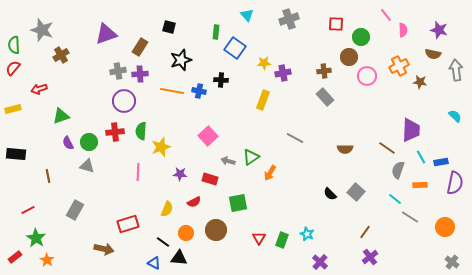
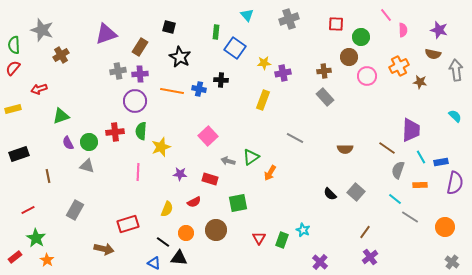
black star at (181, 60): moved 1 px left, 3 px up; rotated 25 degrees counterclockwise
blue cross at (199, 91): moved 2 px up
purple circle at (124, 101): moved 11 px right
black rectangle at (16, 154): moved 3 px right; rotated 24 degrees counterclockwise
cyan star at (307, 234): moved 4 px left, 4 px up
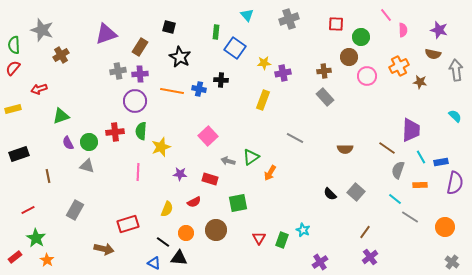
purple cross at (320, 262): rotated 14 degrees clockwise
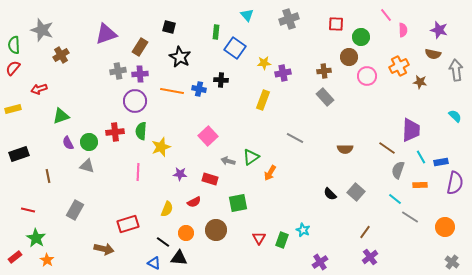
red line at (28, 210): rotated 40 degrees clockwise
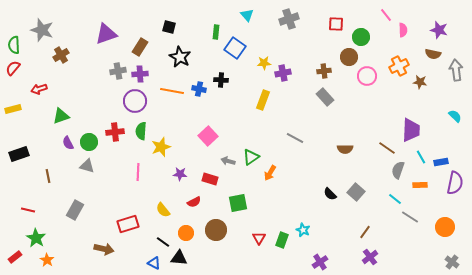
yellow semicircle at (167, 209): moved 4 px left, 1 px down; rotated 119 degrees clockwise
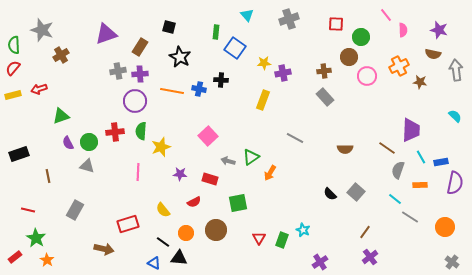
yellow rectangle at (13, 109): moved 14 px up
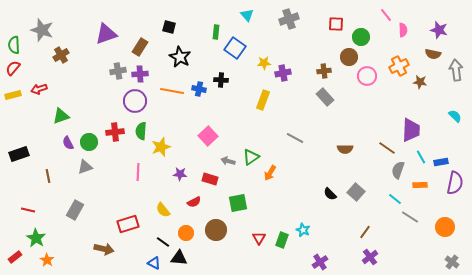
gray triangle at (87, 166): moved 2 px left, 1 px down; rotated 35 degrees counterclockwise
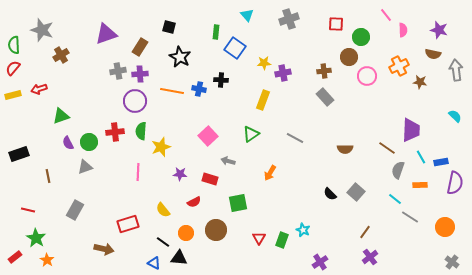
green triangle at (251, 157): moved 23 px up
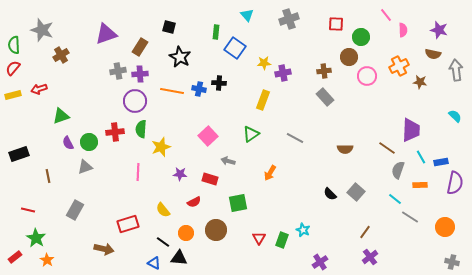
black cross at (221, 80): moved 2 px left, 3 px down
green semicircle at (141, 131): moved 2 px up
gray cross at (452, 262): rotated 24 degrees counterclockwise
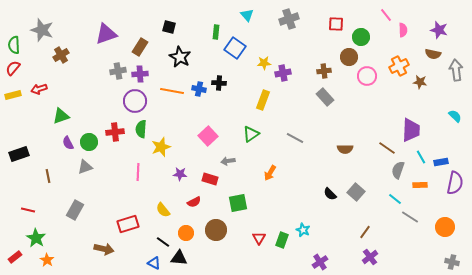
gray arrow at (228, 161): rotated 24 degrees counterclockwise
